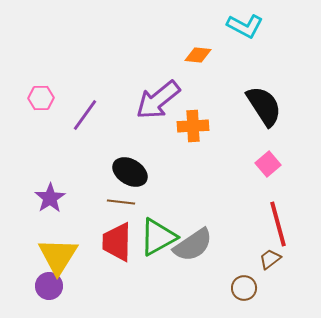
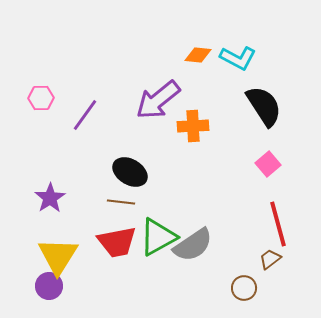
cyan L-shape: moved 7 px left, 32 px down
red trapezoid: rotated 102 degrees counterclockwise
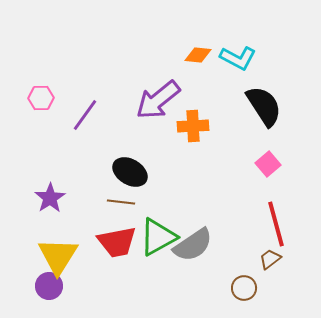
red line: moved 2 px left
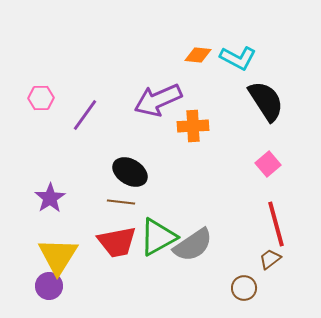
purple arrow: rotated 15 degrees clockwise
black semicircle: moved 2 px right, 5 px up
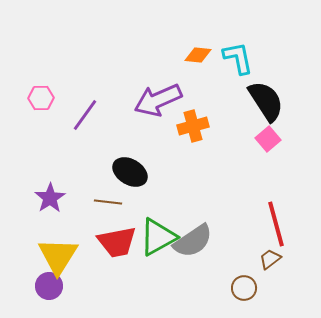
cyan L-shape: rotated 129 degrees counterclockwise
orange cross: rotated 12 degrees counterclockwise
pink square: moved 25 px up
brown line: moved 13 px left
gray semicircle: moved 4 px up
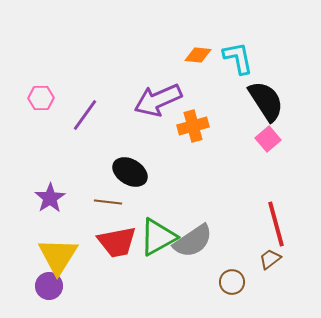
brown circle: moved 12 px left, 6 px up
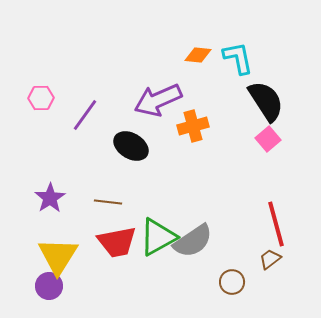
black ellipse: moved 1 px right, 26 px up
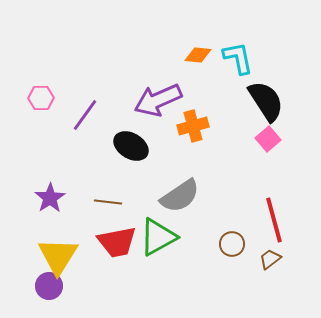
red line: moved 2 px left, 4 px up
gray semicircle: moved 13 px left, 45 px up
brown circle: moved 38 px up
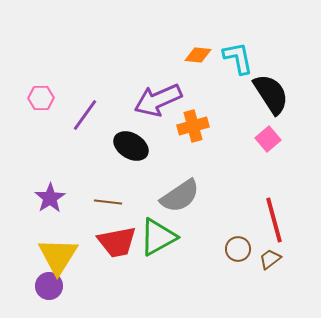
black semicircle: moved 5 px right, 7 px up
brown circle: moved 6 px right, 5 px down
